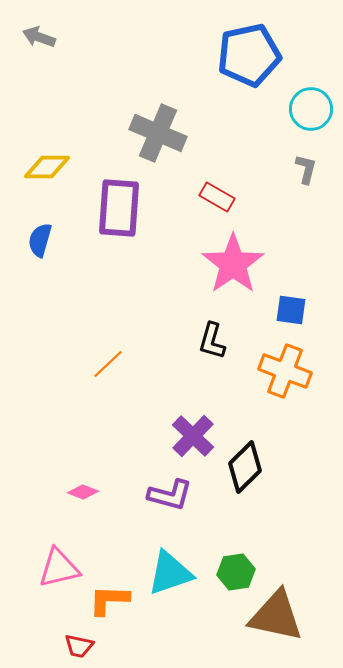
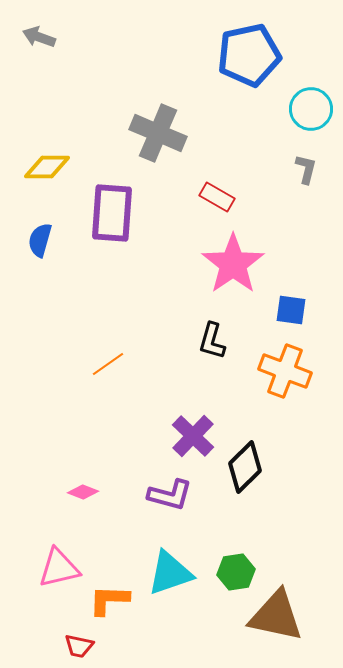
purple rectangle: moved 7 px left, 5 px down
orange line: rotated 8 degrees clockwise
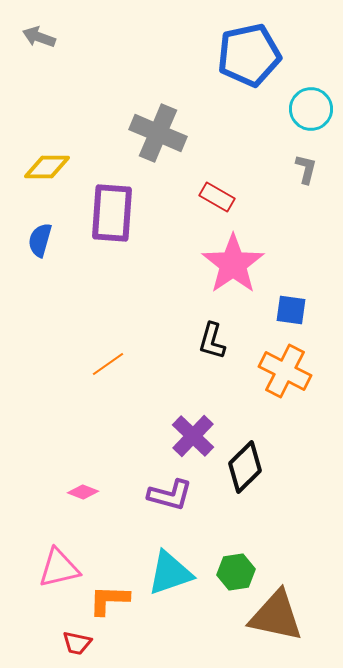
orange cross: rotated 6 degrees clockwise
red trapezoid: moved 2 px left, 3 px up
